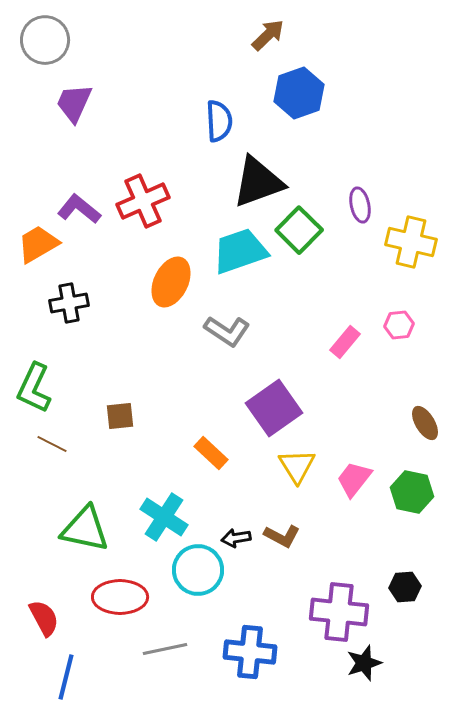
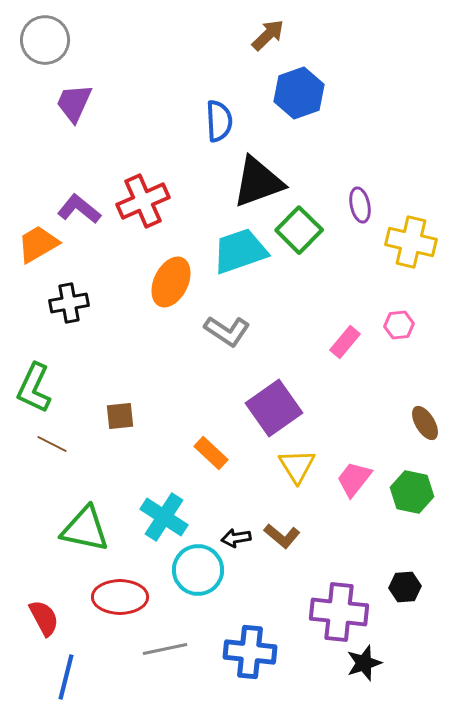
brown L-shape: rotated 12 degrees clockwise
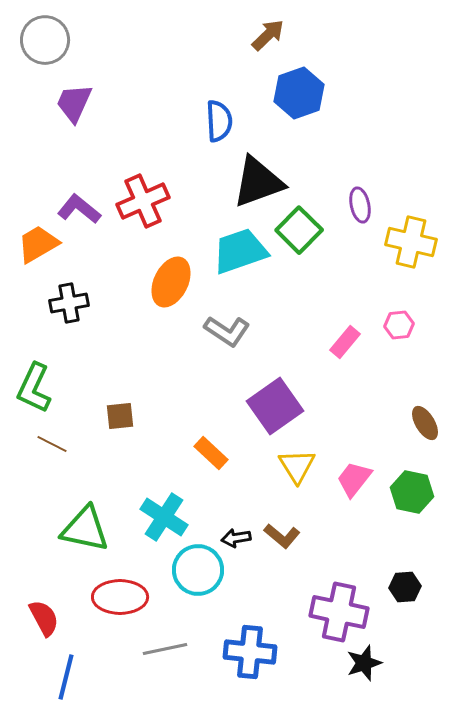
purple square: moved 1 px right, 2 px up
purple cross: rotated 6 degrees clockwise
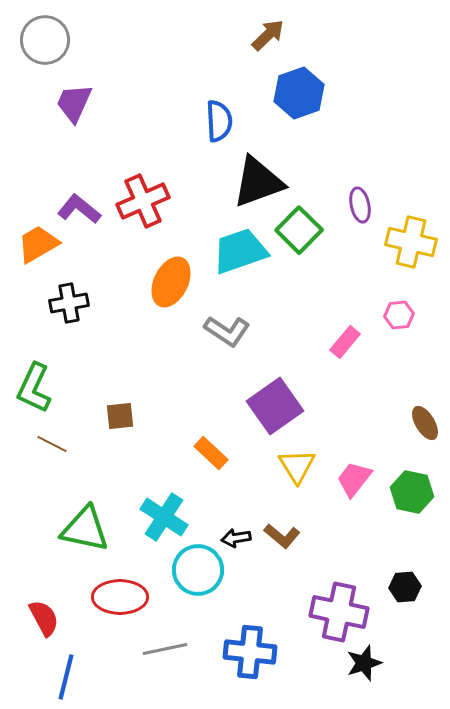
pink hexagon: moved 10 px up
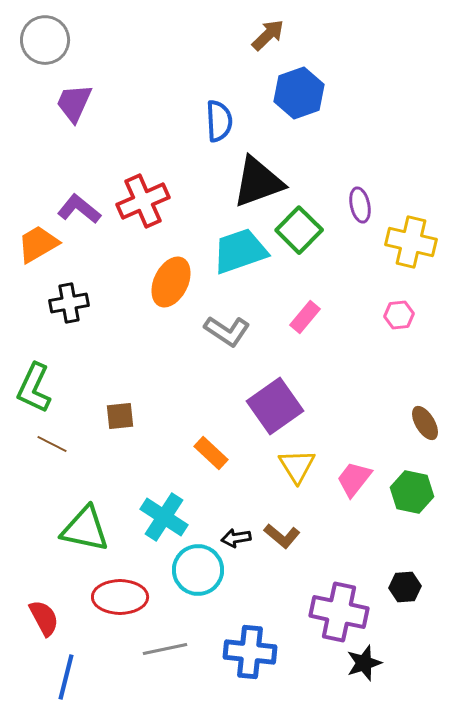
pink rectangle: moved 40 px left, 25 px up
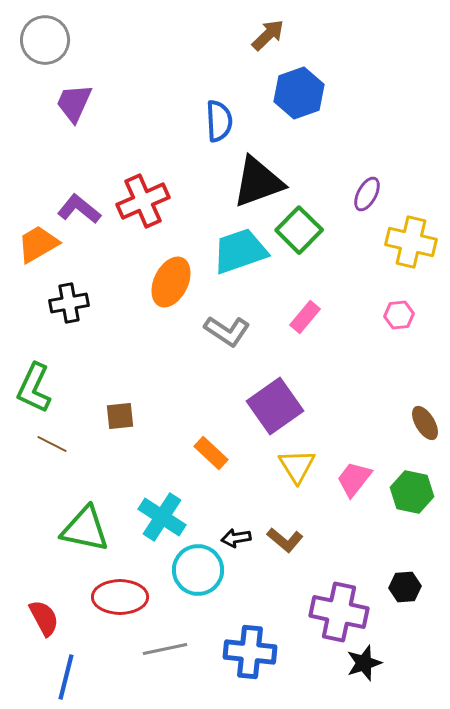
purple ellipse: moved 7 px right, 11 px up; rotated 40 degrees clockwise
cyan cross: moved 2 px left
brown L-shape: moved 3 px right, 4 px down
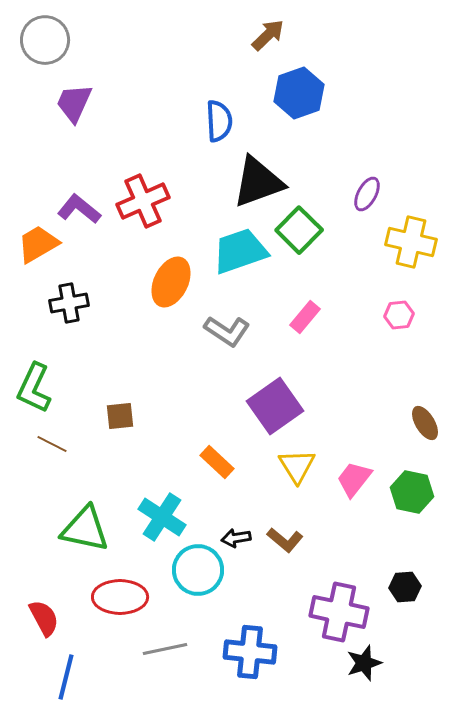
orange rectangle: moved 6 px right, 9 px down
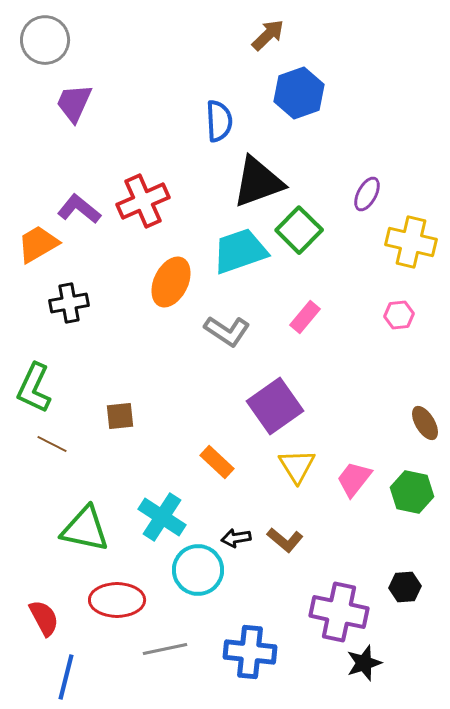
red ellipse: moved 3 px left, 3 px down
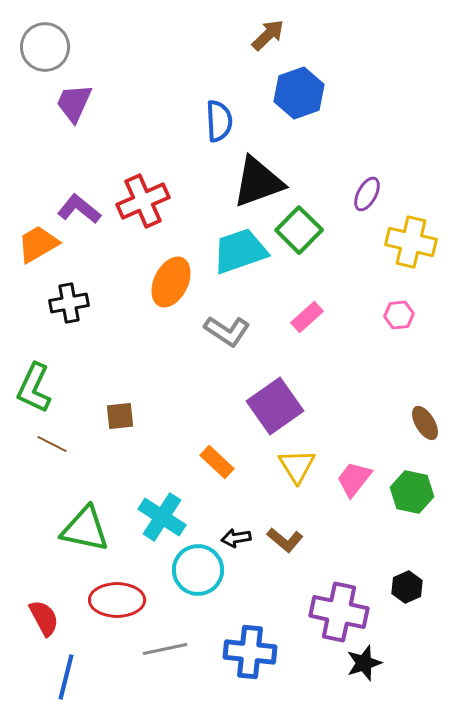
gray circle: moved 7 px down
pink rectangle: moved 2 px right; rotated 8 degrees clockwise
black hexagon: moved 2 px right; rotated 20 degrees counterclockwise
